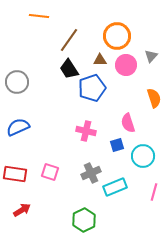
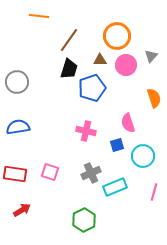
black trapezoid: rotated 130 degrees counterclockwise
blue semicircle: rotated 15 degrees clockwise
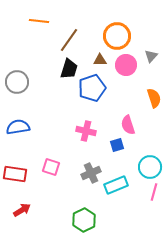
orange line: moved 5 px down
pink semicircle: moved 2 px down
cyan circle: moved 7 px right, 11 px down
pink square: moved 1 px right, 5 px up
cyan rectangle: moved 1 px right, 2 px up
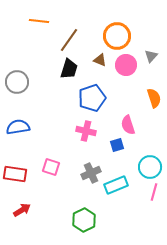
brown triangle: rotated 24 degrees clockwise
blue pentagon: moved 10 px down
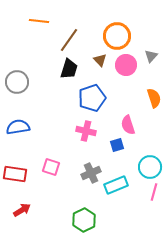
brown triangle: rotated 24 degrees clockwise
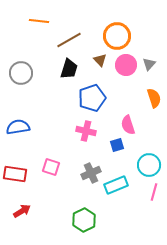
brown line: rotated 25 degrees clockwise
gray triangle: moved 2 px left, 8 px down
gray circle: moved 4 px right, 9 px up
cyan circle: moved 1 px left, 2 px up
red arrow: moved 1 px down
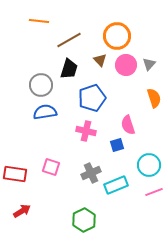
gray circle: moved 20 px right, 12 px down
blue semicircle: moved 27 px right, 15 px up
pink line: rotated 54 degrees clockwise
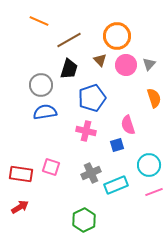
orange line: rotated 18 degrees clockwise
red rectangle: moved 6 px right
red arrow: moved 2 px left, 4 px up
